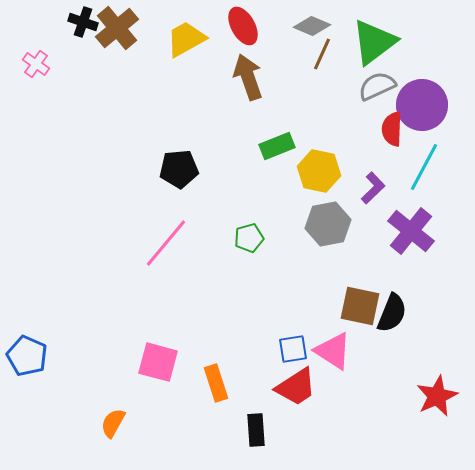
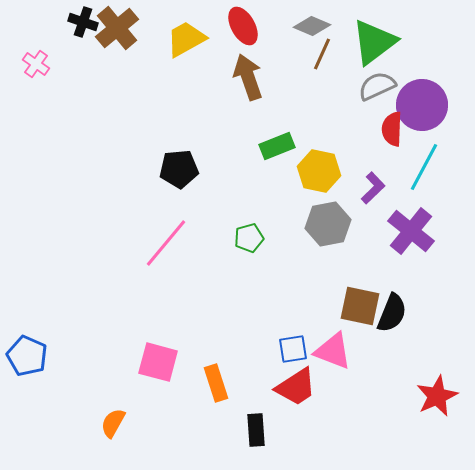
pink triangle: rotated 12 degrees counterclockwise
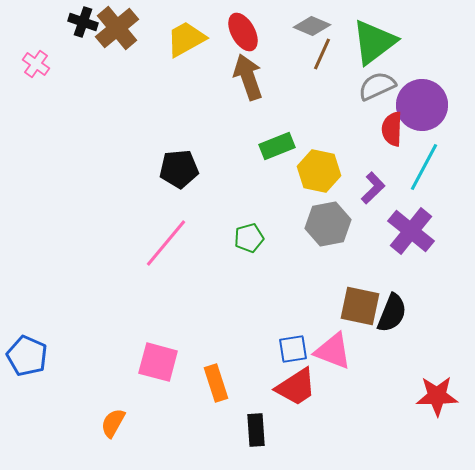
red ellipse: moved 6 px down
red star: rotated 24 degrees clockwise
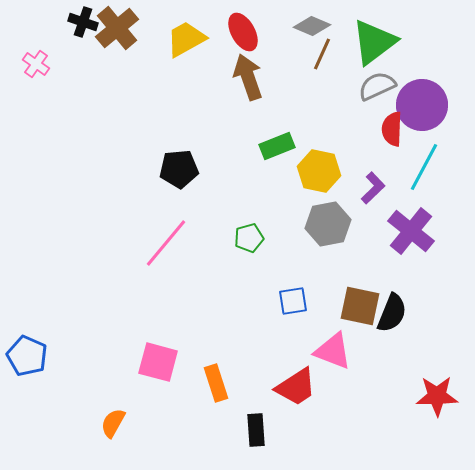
blue square: moved 48 px up
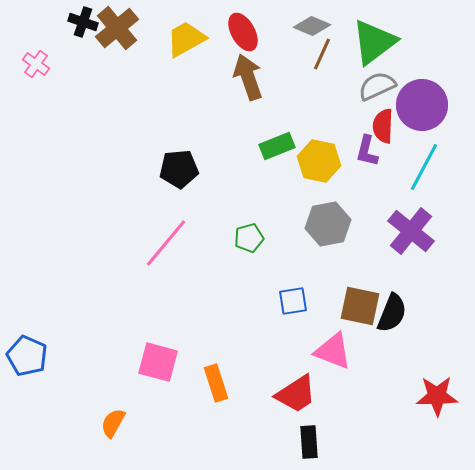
red semicircle: moved 9 px left, 3 px up
yellow hexagon: moved 10 px up
purple L-shape: moved 6 px left, 37 px up; rotated 148 degrees clockwise
red trapezoid: moved 7 px down
black rectangle: moved 53 px right, 12 px down
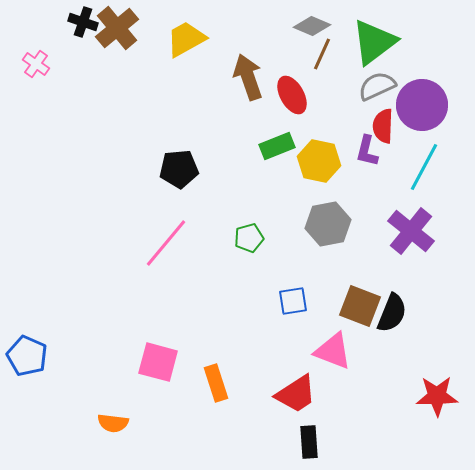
red ellipse: moved 49 px right, 63 px down
brown square: rotated 9 degrees clockwise
orange semicircle: rotated 112 degrees counterclockwise
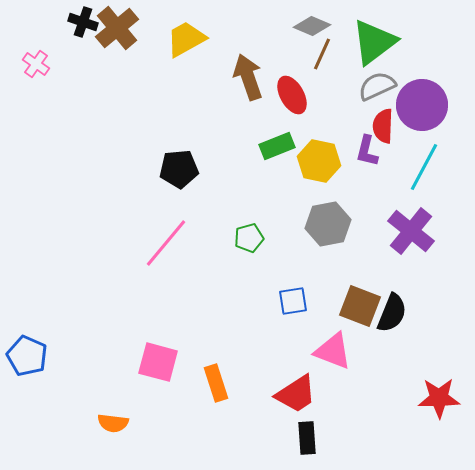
red star: moved 2 px right, 2 px down
black rectangle: moved 2 px left, 4 px up
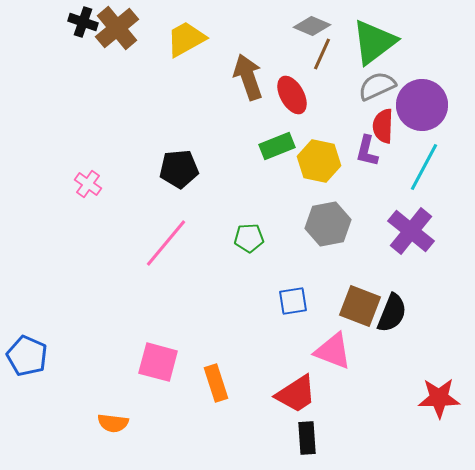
pink cross: moved 52 px right, 120 px down
green pentagon: rotated 12 degrees clockwise
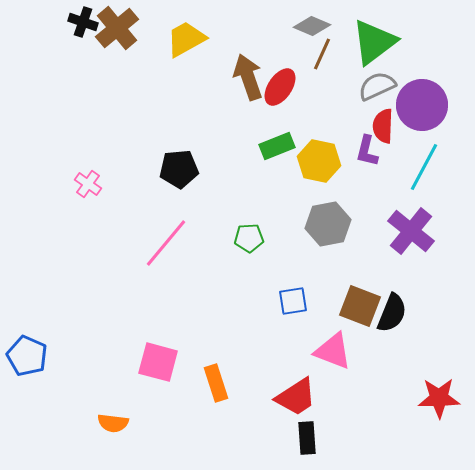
red ellipse: moved 12 px left, 8 px up; rotated 63 degrees clockwise
red trapezoid: moved 3 px down
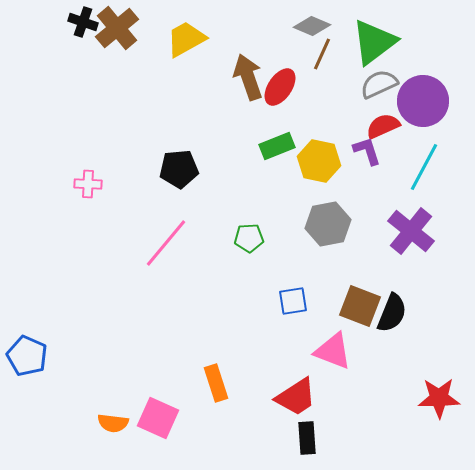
gray semicircle: moved 2 px right, 2 px up
purple circle: moved 1 px right, 4 px up
red semicircle: rotated 64 degrees clockwise
purple L-shape: rotated 148 degrees clockwise
pink cross: rotated 32 degrees counterclockwise
pink square: moved 56 px down; rotated 9 degrees clockwise
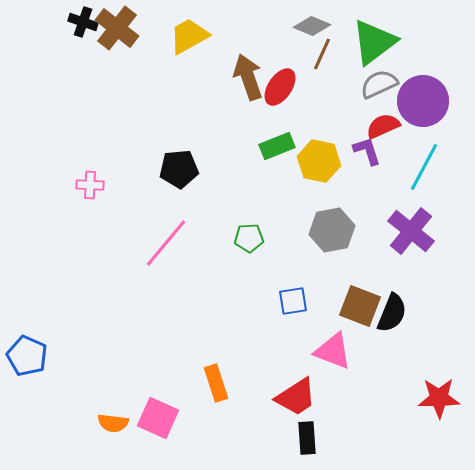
brown cross: rotated 12 degrees counterclockwise
yellow trapezoid: moved 3 px right, 3 px up
pink cross: moved 2 px right, 1 px down
gray hexagon: moved 4 px right, 6 px down
